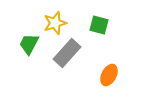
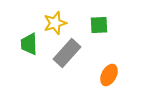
green square: rotated 18 degrees counterclockwise
green trapezoid: rotated 30 degrees counterclockwise
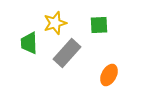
green trapezoid: moved 1 px up
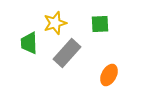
green square: moved 1 px right, 1 px up
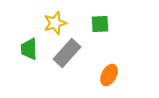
green trapezoid: moved 6 px down
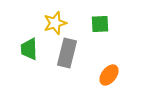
gray rectangle: rotated 28 degrees counterclockwise
orange ellipse: rotated 10 degrees clockwise
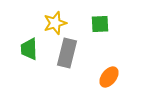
orange ellipse: moved 2 px down
